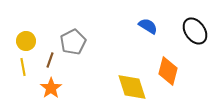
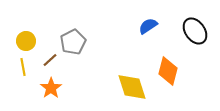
blue semicircle: rotated 66 degrees counterclockwise
brown line: rotated 28 degrees clockwise
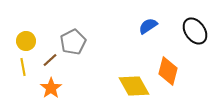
yellow diamond: moved 2 px right, 1 px up; rotated 12 degrees counterclockwise
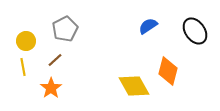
gray pentagon: moved 8 px left, 13 px up
brown line: moved 5 px right
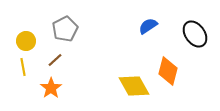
black ellipse: moved 3 px down
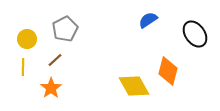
blue semicircle: moved 6 px up
yellow circle: moved 1 px right, 2 px up
yellow line: rotated 12 degrees clockwise
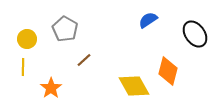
gray pentagon: rotated 15 degrees counterclockwise
brown line: moved 29 px right
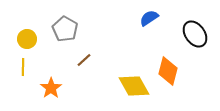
blue semicircle: moved 1 px right, 2 px up
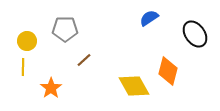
gray pentagon: rotated 30 degrees counterclockwise
yellow circle: moved 2 px down
